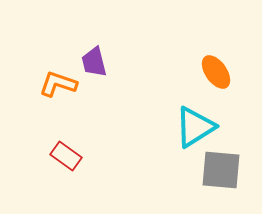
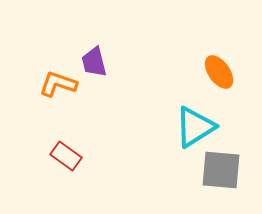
orange ellipse: moved 3 px right
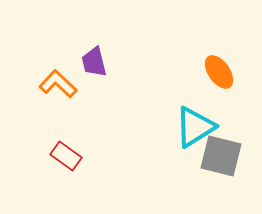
orange L-shape: rotated 24 degrees clockwise
gray square: moved 14 px up; rotated 9 degrees clockwise
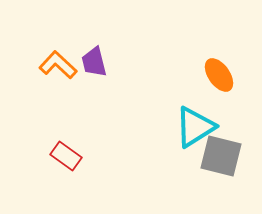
orange ellipse: moved 3 px down
orange L-shape: moved 19 px up
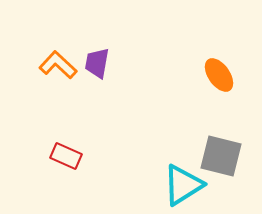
purple trapezoid: moved 3 px right, 1 px down; rotated 24 degrees clockwise
cyan triangle: moved 12 px left, 58 px down
red rectangle: rotated 12 degrees counterclockwise
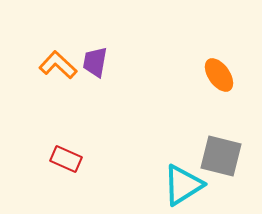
purple trapezoid: moved 2 px left, 1 px up
red rectangle: moved 3 px down
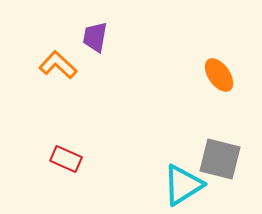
purple trapezoid: moved 25 px up
gray square: moved 1 px left, 3 px down
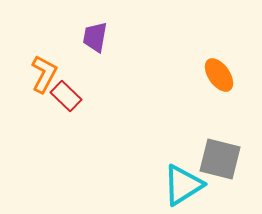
orange L-shape: moved 14 px left, 9 px down; rotated 75 degrees clockwise
red rectangle: moved 63 px up; rotated 20 degrees clockwise
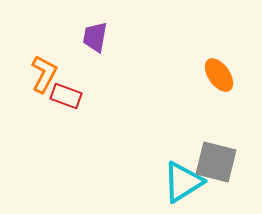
red rectangle: rotated 24 degrees counterclockwise
gray square: moved 4 px left, 3 px down
cyan triangle: moved 3 px up
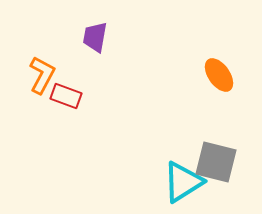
orange L-shape: moved 2 px left, 1 px down
